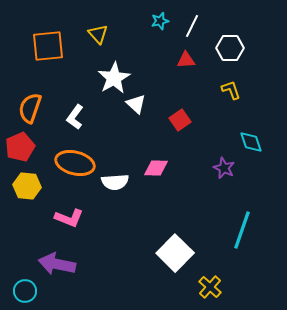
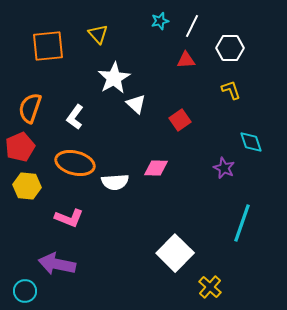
cyan line: moved 7 px up
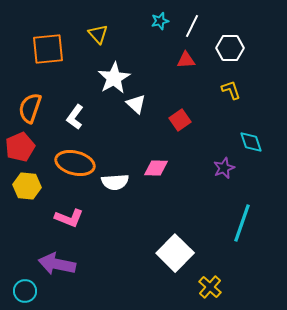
orange square: moved 3 px down
purple star: rotated 25 degrees clockwise
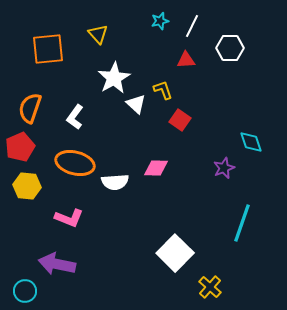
yellow L-shape: moved 68 px left
red square: rotated 20 degrees counterclockwise
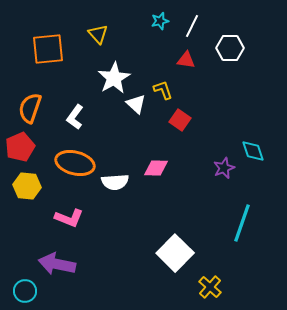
red triangle: rotated 12 degrees clockwise
cyan diamond: moved 2 px right, 9 px down
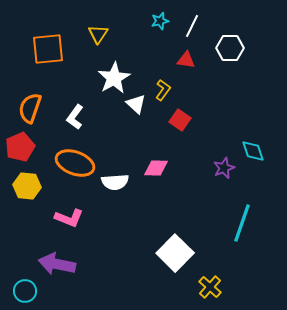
yellow triangle: rotated 15 degrees clockwise
yellow L-shape: rotated 55 degrees clockwise
orange ellipse: rotated 6 degrees clockwise
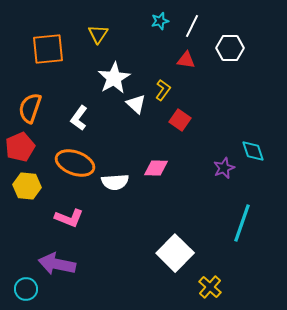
white L-shape: moved 4 px right, 1 px down
cyan circle: moved 1 px right, 2 px up
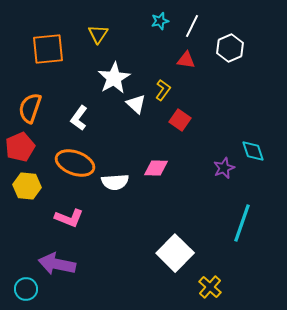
white hexagon: rotated 24 degrees counterclockwise
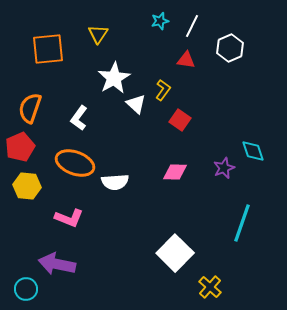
pink diamond: moved 19 px right, 4 px down
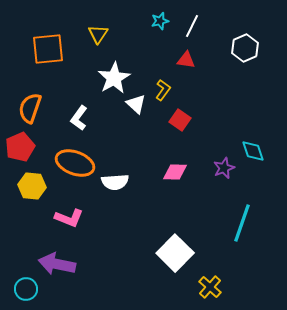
white hexagon: moved 15 px right
yellow hexagon: moved 5 px right
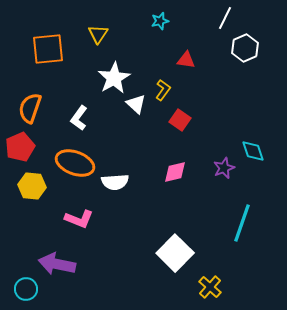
white line: moved 33 px right, 8 px up
pink diamond: rotated 15 degrees counterclockwise
pink L-shape: moved 10 px right, 1 px down
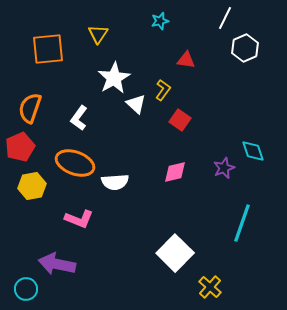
yellow hexagon: rotated 16 degrees counterclockwise
